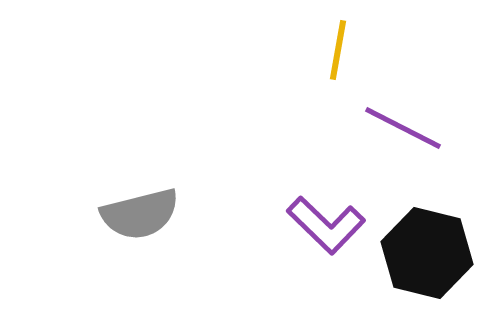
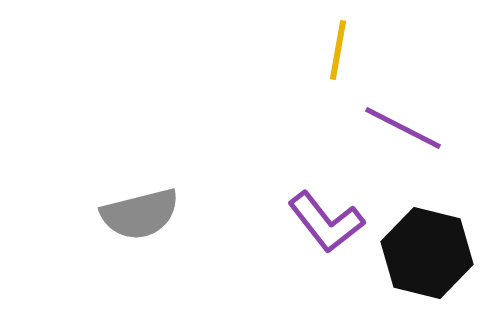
purple L-shape: moved 3 px up; rotated 8 degrees clockwise
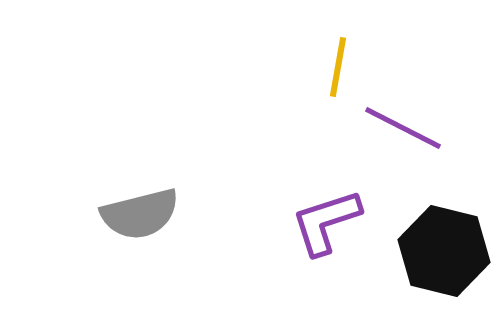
yellow line: moved 17 px down
purple L-shape: rotated 110 degrees clockwise
black hexagon: moved 17 px right, 2 px up
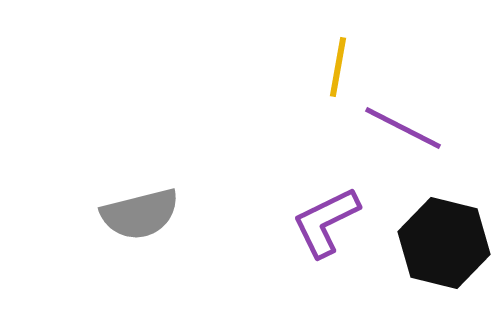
purple L-shape: rotated 8 degrees counterclockwise
black hexagon: moved 8 px up
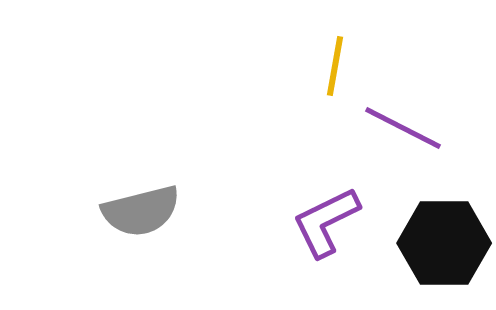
yellow line: moved 3 px left, 1 px up
gray semicircle: moved 1 px right, 3 px up
black hexagon: rotated 14 degrees counterclockwise
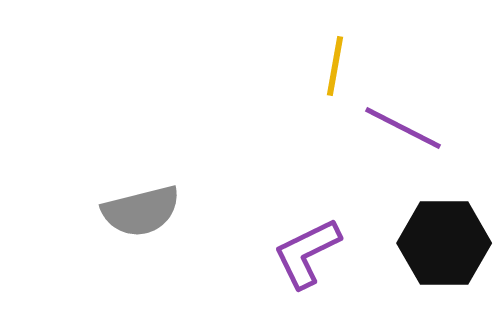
purple L-shape: moved 19 px left, 31 px down
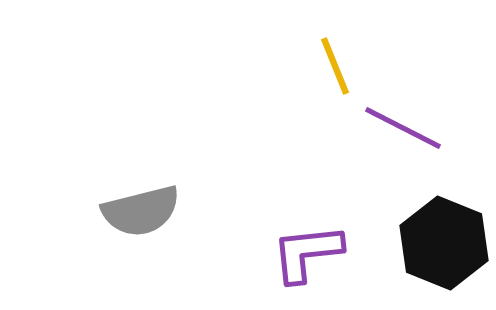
yellow line: rotated 32 degrees counterclockwise
black hexagon: rotated 22 degrees clockwise
purple L-shape: rotated 20 degrees clockwise
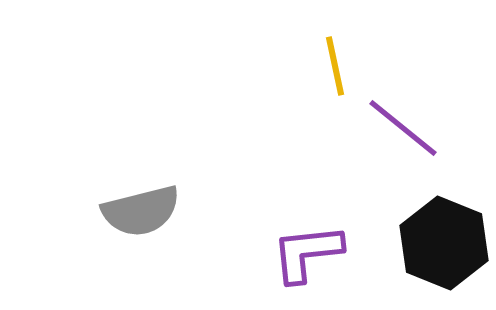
yellow line: rotated 10 degrees clockwise
purple line: rotated 12 degrees clockwise
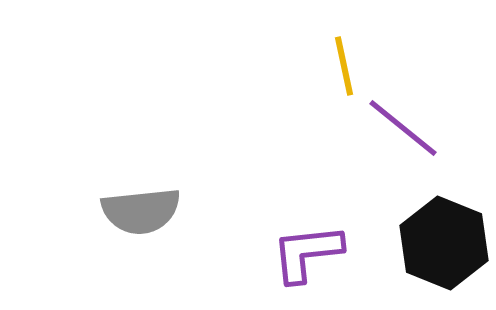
yellow line: moved 9 px right
gray semicircle: rotated 8 degrees clockwise
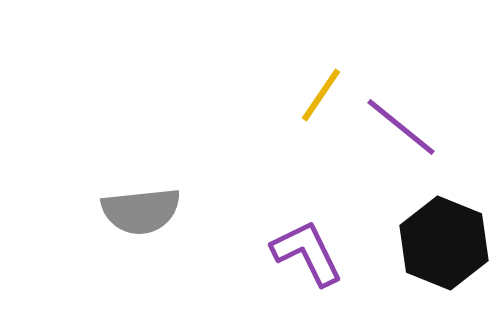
yellow line: moved 23 px left, 29 px down; rotated 46 degrees clockwise
purple line: moved 2 px left, 1 px up
purple L-shape: rotated 70 degrees clockwise
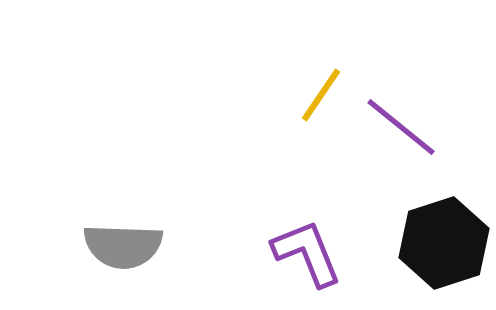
gray semicircle: moved 18 px left, 35 px down; rotated 8 degrees clockwise
black hexagon: rotated 20 degrees clockwise
purple L-shape: rotated 4 degrees clockwise
